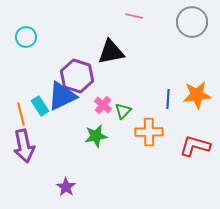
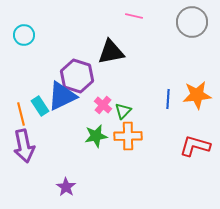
cyan circle: moved 2 px left, 2 px up
orange cross: moved 21 px left, 4 px down
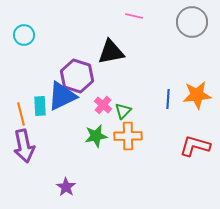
cyan rectangle: rotated 30 degrees clockwise
